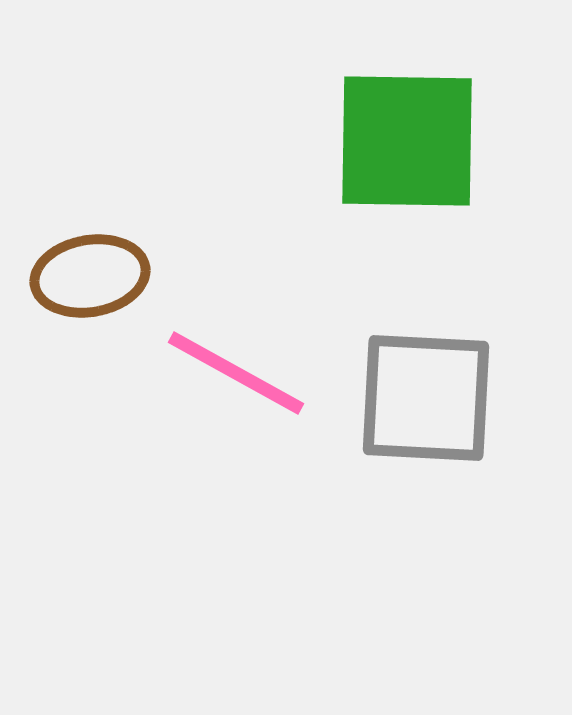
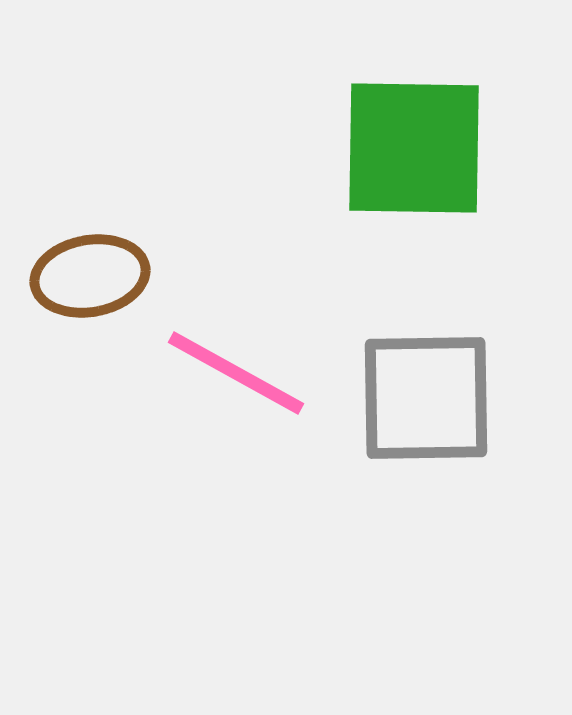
green square: moved 7 px right, 7 px down
gray square: rotated 4 degrees counterclockwise
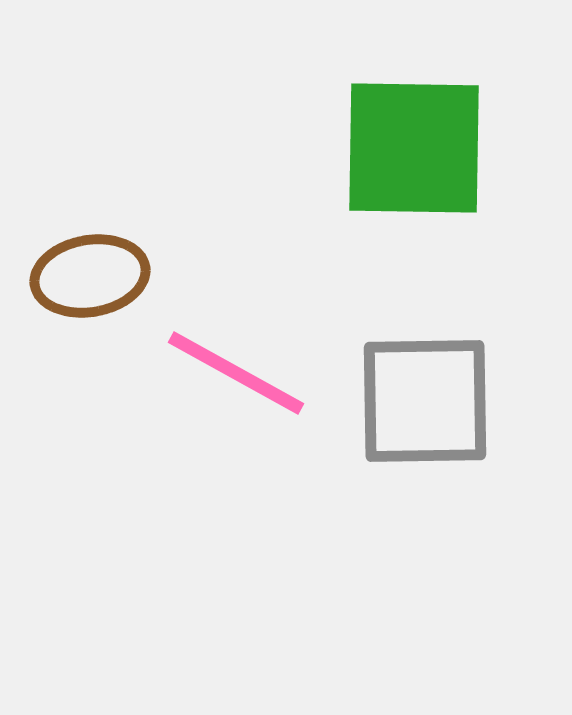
gray square: moved 1 px left, 3 px down
